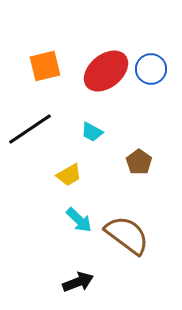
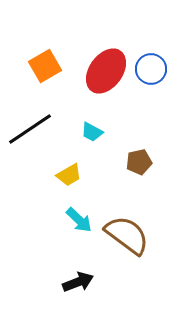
orange square: rotated 16 degrees counterclockwise
red ellipse: rotated 15 degrees counterclockwise
brown pentagon: rotated 25 degrees clockwise
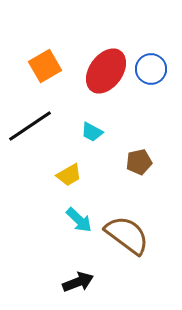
black line: moved 3 px up
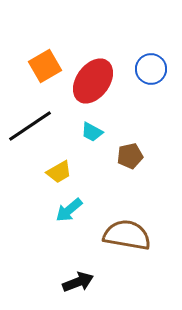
red ellipse: moved 13 px left, 10 px down
brown pentagon: moved 9 px left, 6 px up
yellow trapezoid: moved 10 px left, 3 px up
cyan arrow: moved 10 px left, 10 px up; rotated 96 degrees clockwise
brown semicircle: rotated 27 degrees counterclockwise
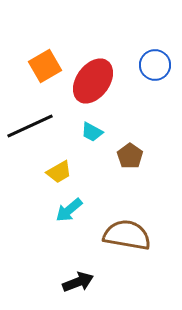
blue circle: moved 4 px right, 4 px up
black line: rotated 9 degrees clockwise
brown pentagon: rotated 25 degrees counterclockwise
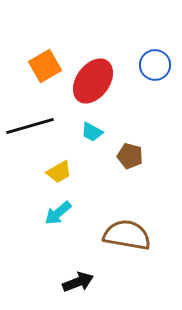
black line: rotated 9 degrees clockwise
brown pentagon: rotated 20 degrees counterclockwise
cyan arrow: moved 11 px left, 3 px down
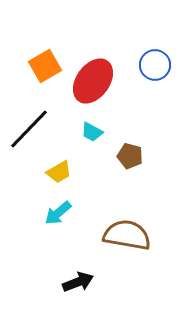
black line: moved 1 px left, 3 px down; rotated 30 degrees counterclockwise
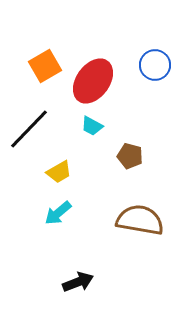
cyan trapezoid: moved 6 px up
brown semicircle: moved 13 px right, 15 px up
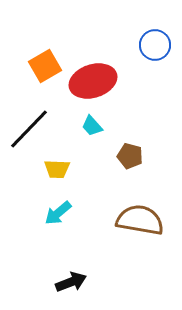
blue circle: moved 20 px up
red ellipse: rotated 36 degrees clockwise
cyan trapezoid: rotated 20 degrees clockwise
yellow trapezoid: moved 2 px left, 3 px up; rotated 32 degrees clockwise
black arrow: moved 7 px left
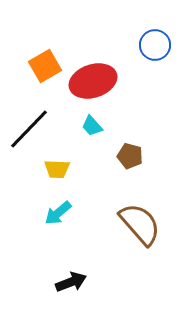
brown semicircle: moved 4 px down; rotated 39 degrees clockwise
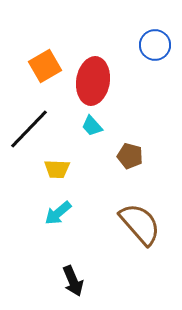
red ellipse: rotated 63 degrees counterclockwise
black arrow: moved 2 px right, 1 px up; rotated 88 degrees clockwise
